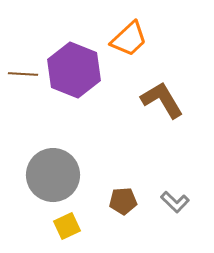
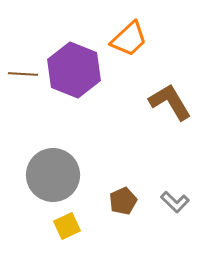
brown L-shape: moved 8 px right, 2 px down
brown pentagon: rotated 20 degrees counterclockwise
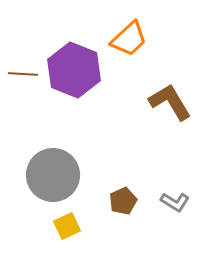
gray L-shape: rotated 12 degrees counterclockwise
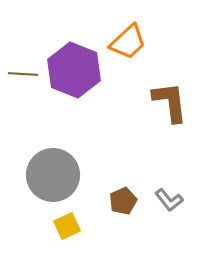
orange trapezoid: moved 1 px left, 3 px down
brown L-shape: rotated 24 degrees clockwise
gray L-shape: moved 6 px left, 2 px up; rotated 20 degrees clockwise
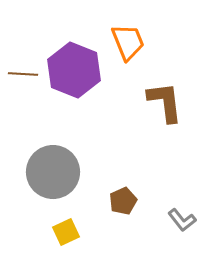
orange trapezoid: rotated 69 degrees counterclockwise
brown L-shape: moved 5 px left
gray circle: moved 3 px up
gray L-shape: moved 13 px right, 20 px down
yellow square: moved 1 px left, 6 px down
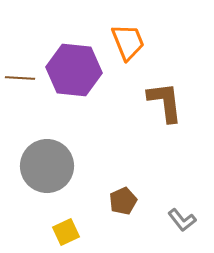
purple hexagon: rotated 16 degrees counterclockwise
brown line: moved 3 px left, 4 px down
gray circle: moved 6 px left, 6 px up
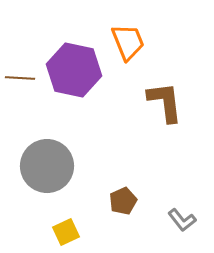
purple hexagon: rotated 6 degrees clockwise
